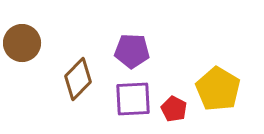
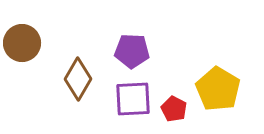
brown diamond: rotated 15 degrees counterclockwise
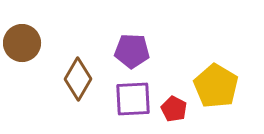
yellow pentagon: moved 2 px left, 3 px up
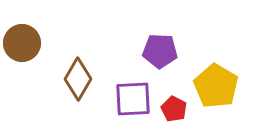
purple pentagon: moved 28 px right
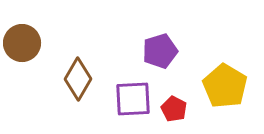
purple pentagon: rotated 20 degrees counterclockwise
yellow pentagon: moved 9 px right
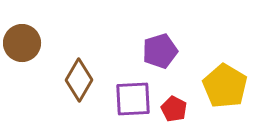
brown diamond: moved 1 px right, 1 px down
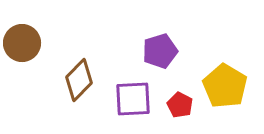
brown diamond: rotated 15 degrees clockwise
red pentagon: moved 6 px right, 4 px up
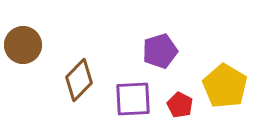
brown circle: moved 1 px right, 2 px down
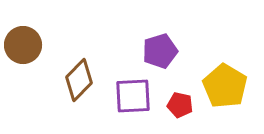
purple square: moved 3 px up
red pentagon: rotated 15 degrees counterclockwise
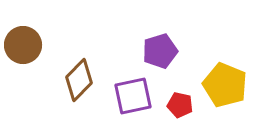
yellow pentagon: moved 1 px up; rotated 9 degrees counterclockwise
purple square: rotated 9 degrees counterclockwise
